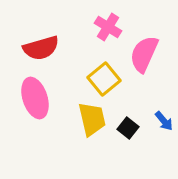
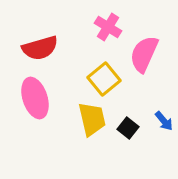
red semicircle: moved 1 px left
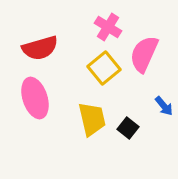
yellow square: moved 11 px up
blue arrow: moved 15 px up
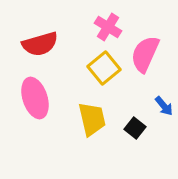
red semicircle: moved 4 px up
pink semicircle: moved 1 px right
black square: moved 7 px right
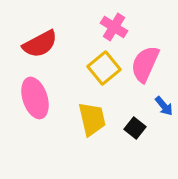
pink cross: moved 6 px right
red semicircle: rotated 12 degrees counterclockwise
pink semicircle: moved 10 px down
